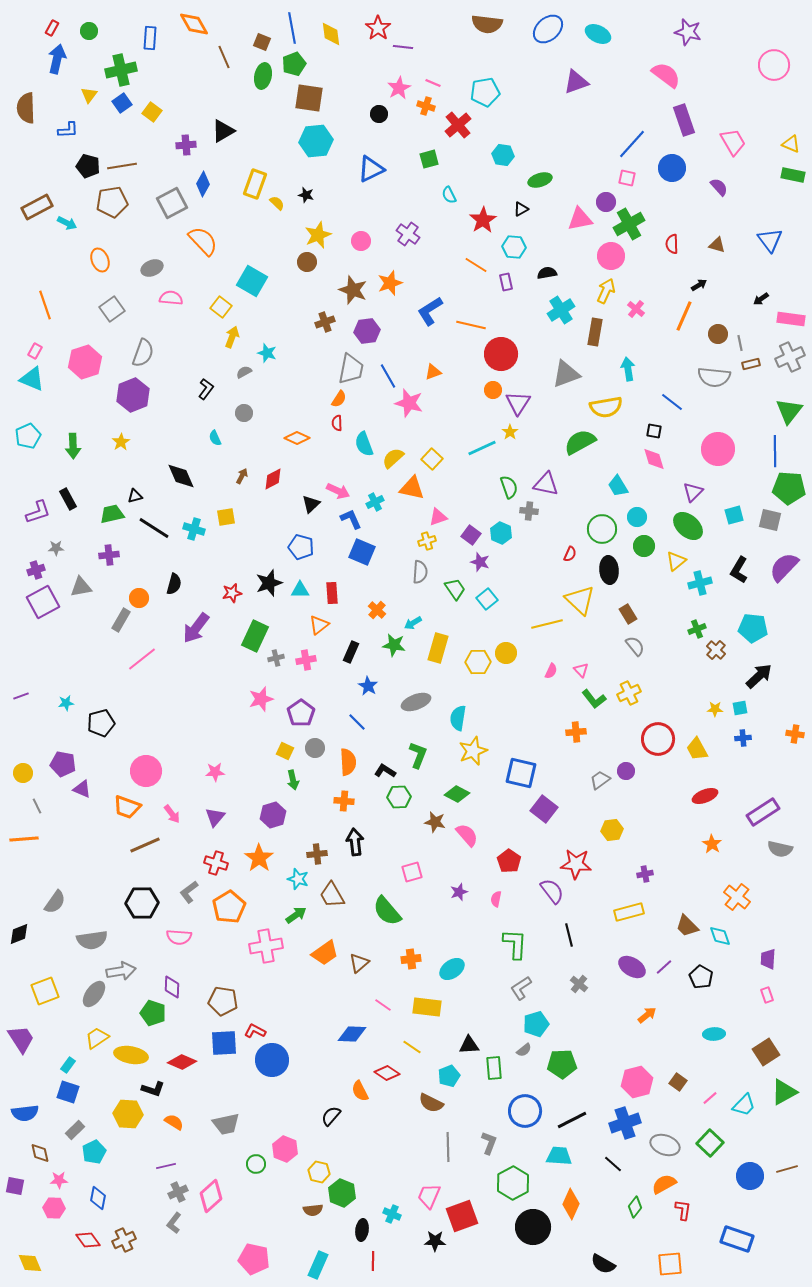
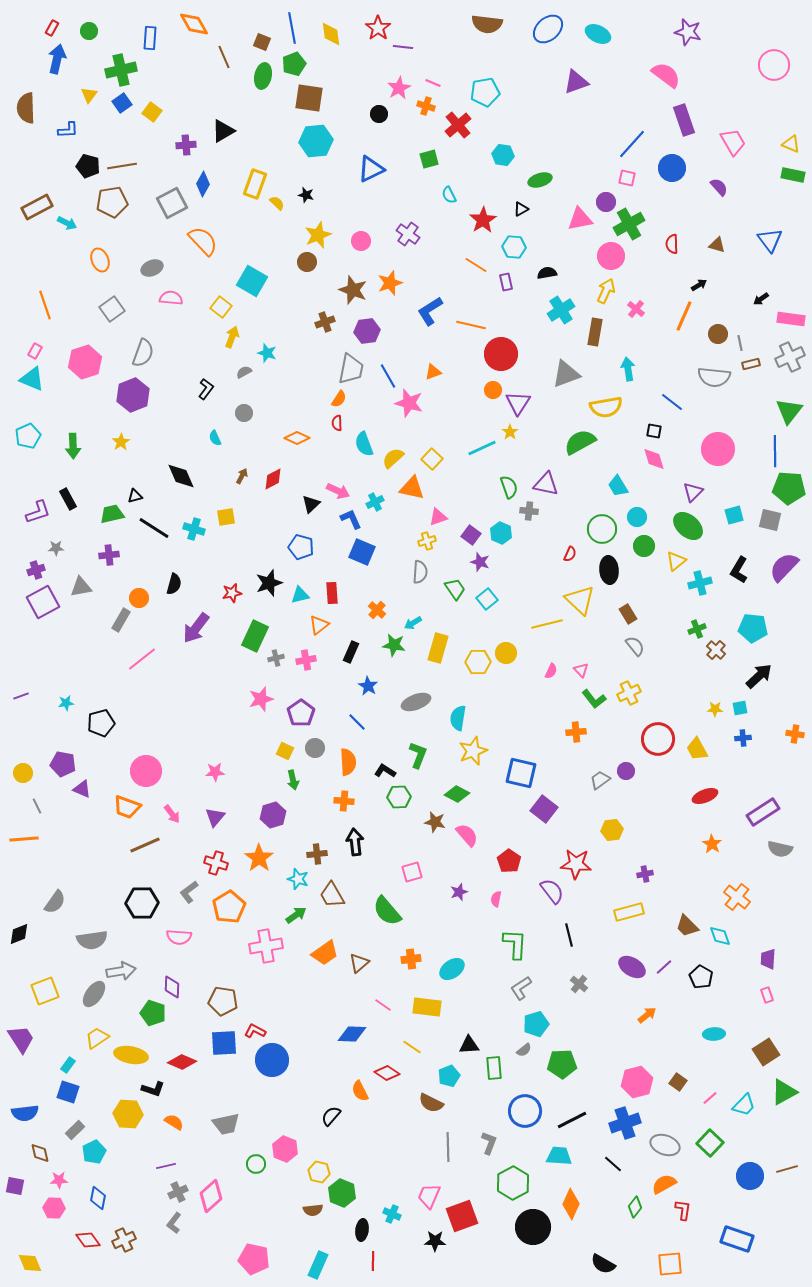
cyan triangle at (300, 590): moved 5 px down; rotated 12 degrees counterclockwise
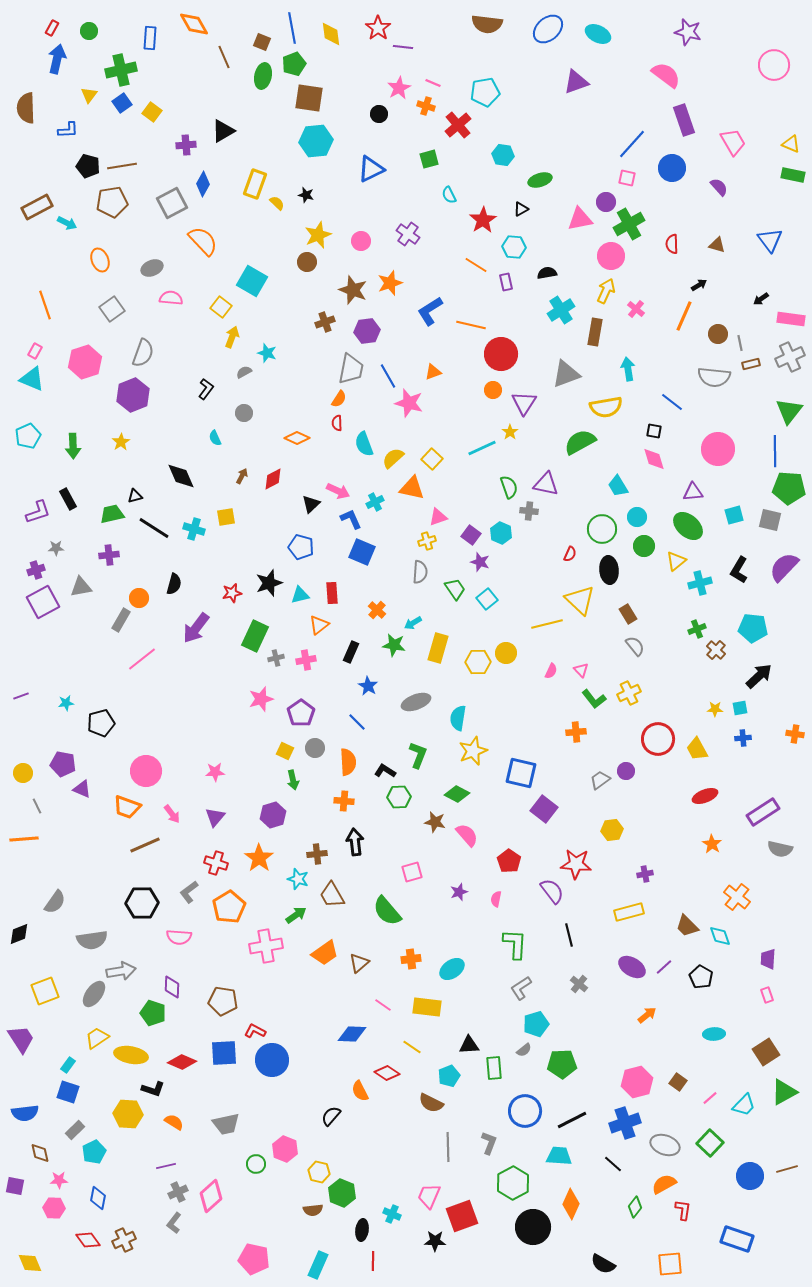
purple triangle at (518, 403): moved 6 px right
purple triangle at (693, 492): rotated 40 degrees clockwise
blue square at (224, 1043): moved 10 px down
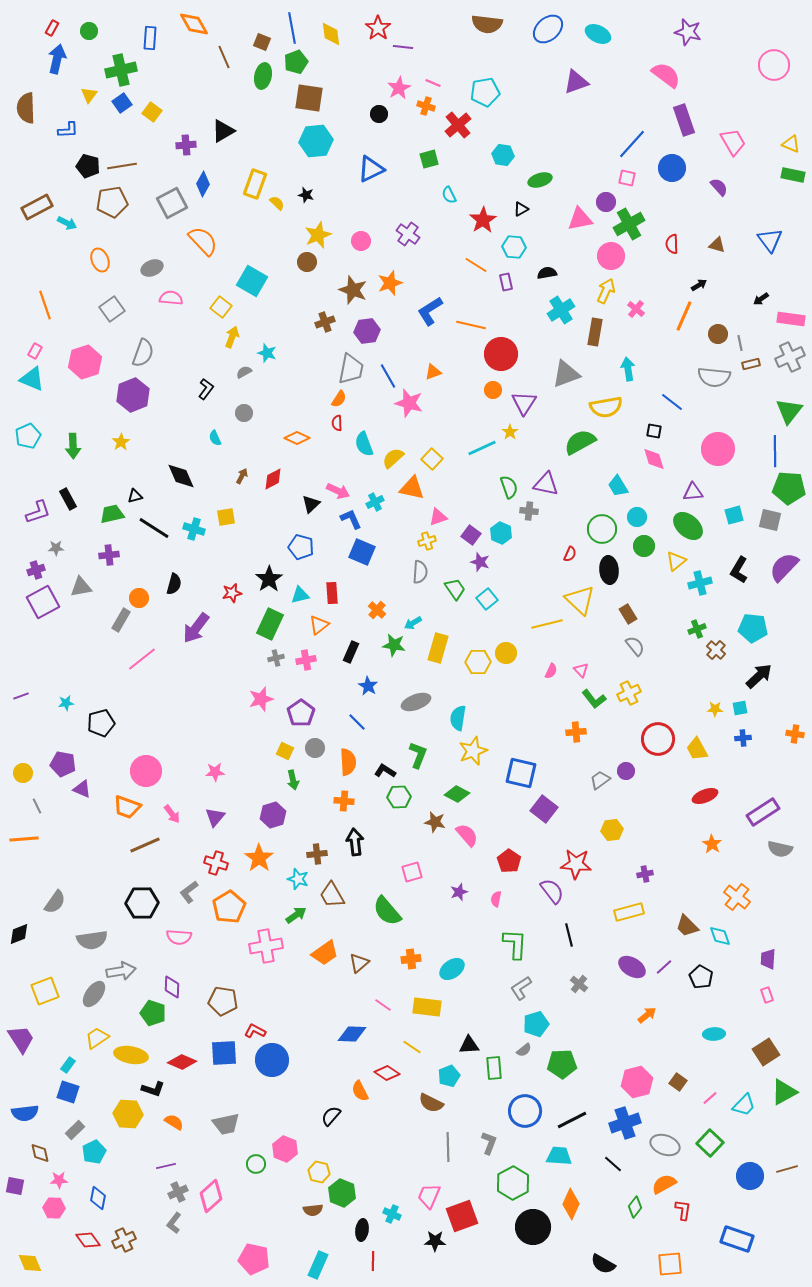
green pentagon at (294, 64): moved 2 px right, 2 px up
black star at (269, 583): moved 4 px up; rotated 16 degrees counterclockwise
green rectangle at (255, 636): moved 15 px right, 12 px up
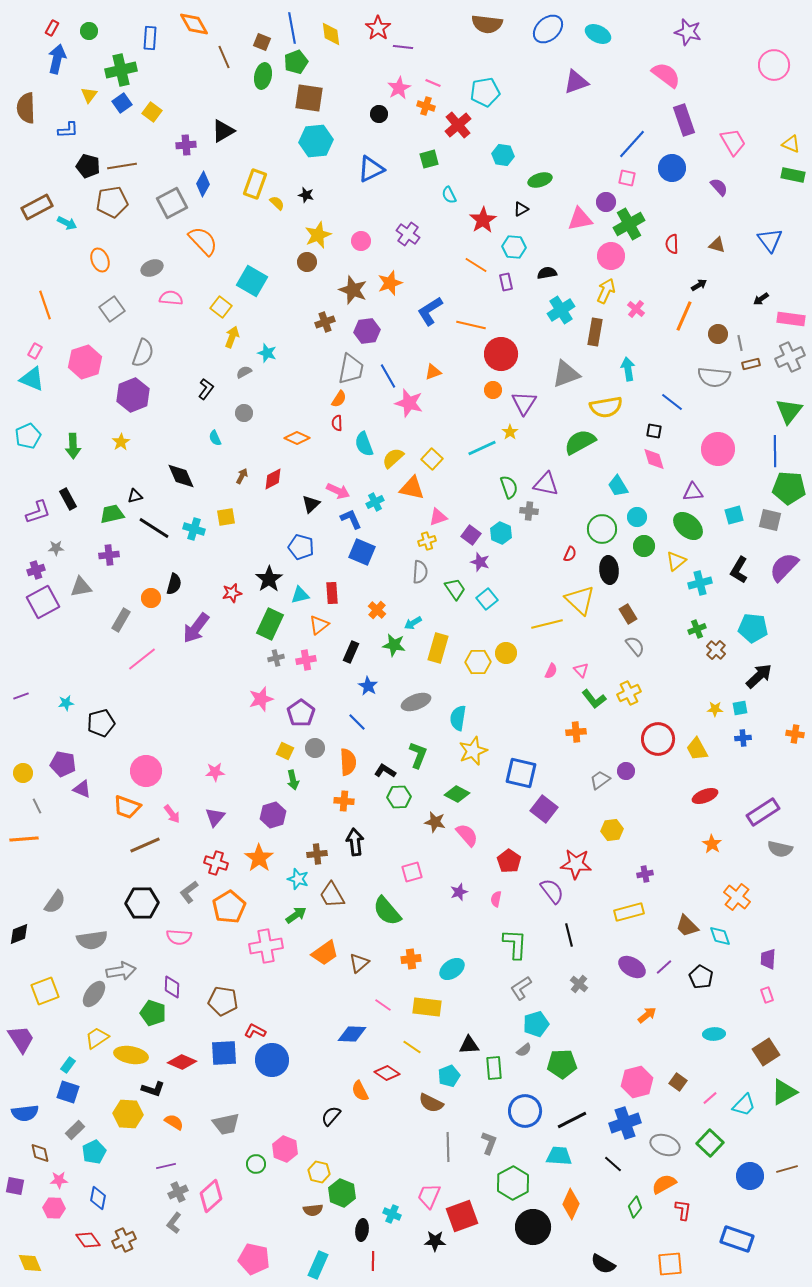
orange circle at (139, 598): moved 12 px right
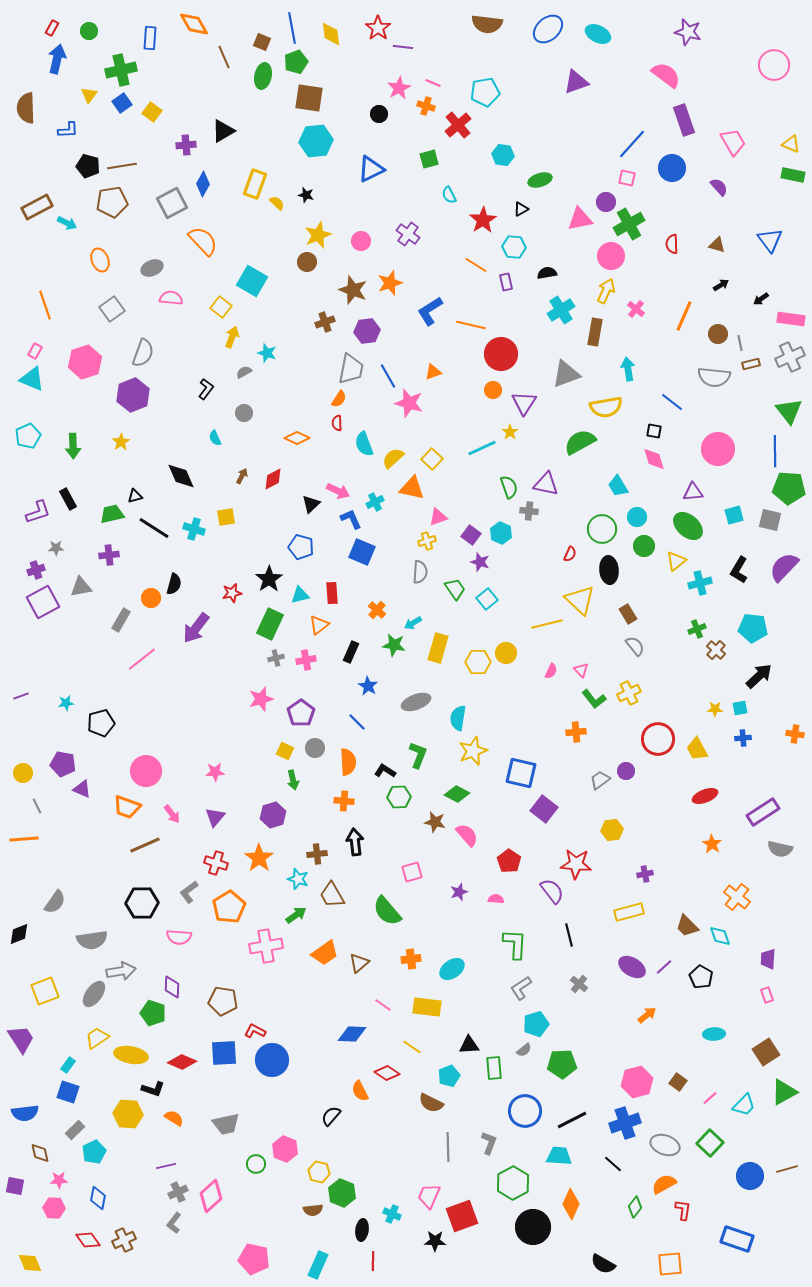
black arrow at (699, 285): moved 22 px right
green triangle at (789, 411): rotated 16 degrees counterclockwise
pink semicircle at (496, 899): rotated 84 degrees clockwise
orange semicircle at (174, 1122): moved 4 px up
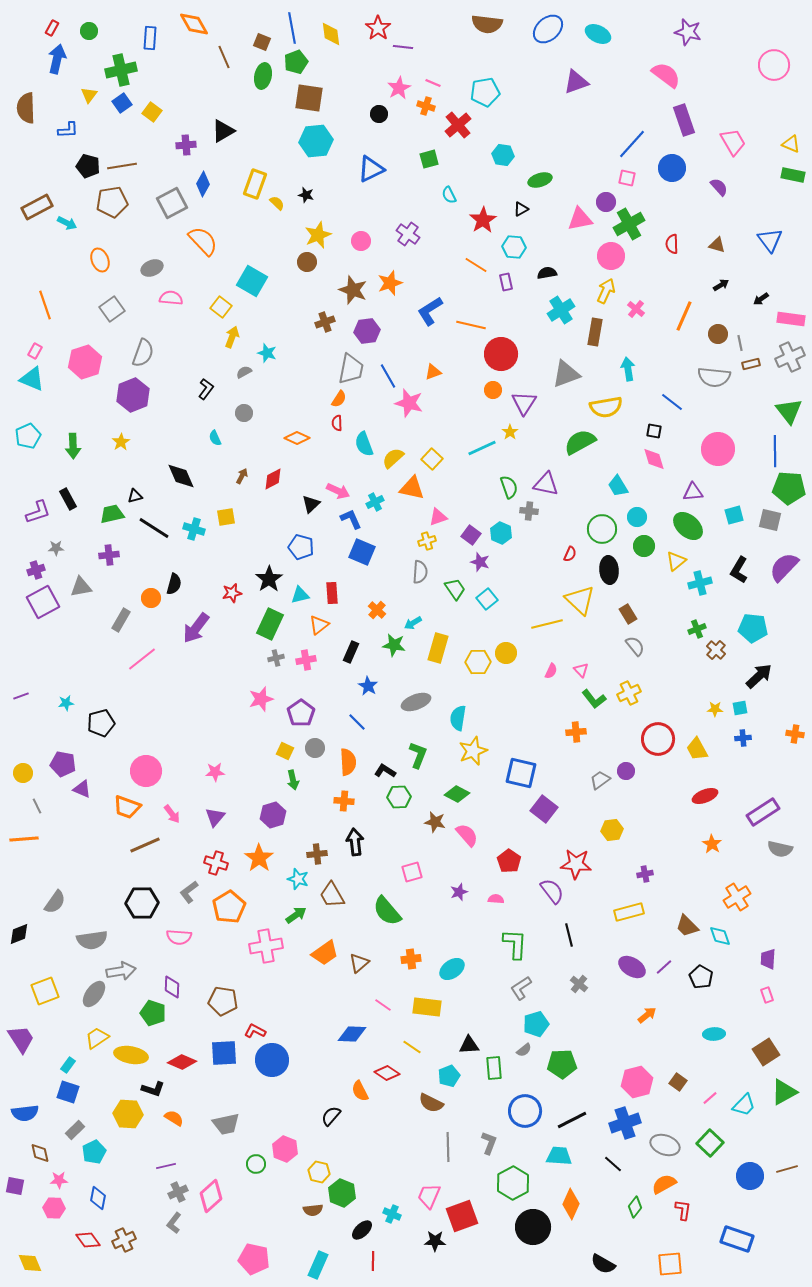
orange cross at (737, 897): rotated 20 degrees clockwise
black ellipse at (362, 1230): rotated 40 degrees clockwise
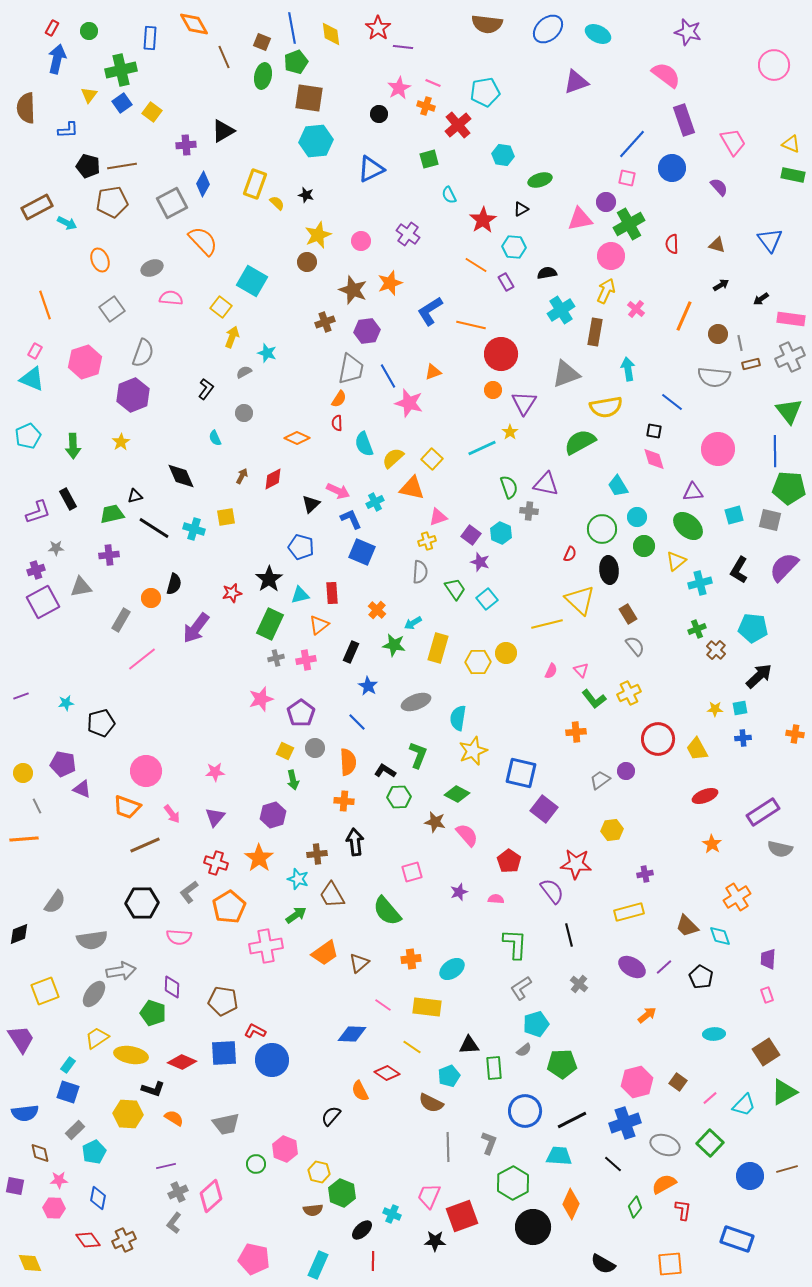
purple rectangle at (506, 282): rotated 18 degrees counterclockwise
